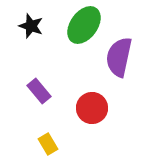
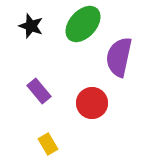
green ellipse: moved 1 px left, 1 px up; rotated 6 degrees clockwise
red circle: moved 5 px up
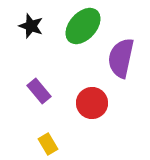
green ellipse: moved 2 px down
purple semicircle: moved 2 px right, 1 px down
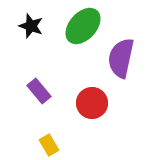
yellow rectangle: moved 1 px right, 1 px down
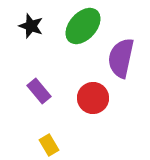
red circle: moved 1 px right, 5 px up
